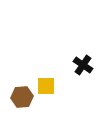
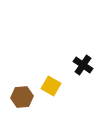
yellow square: moved 5 px right; rotated 30 degrees clockwise
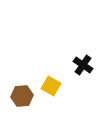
brown hexagon: moved 1 px up
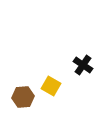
brown hexagon: moved 1 px right, 1 px down
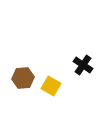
brown hexagon: moved 19 px up
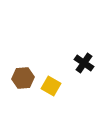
black cross: moved 1 px right, 2 px up
